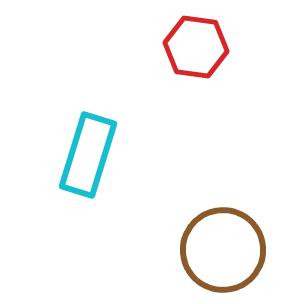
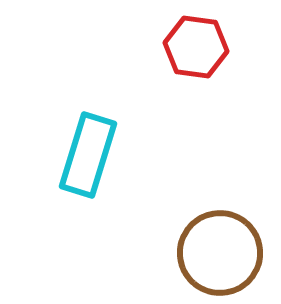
brown circle: moved 3 px left, 3 px down
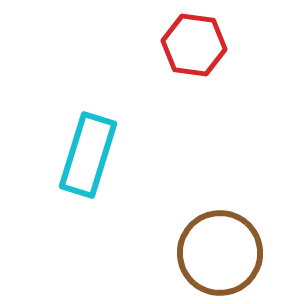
red hexagon: moved 2 px left, 2 px up
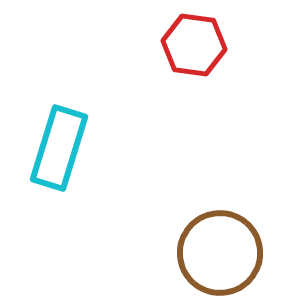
cyan rectangle: moved 29 px left, 7 px up
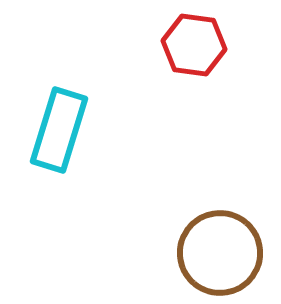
cyan rectangle: moved 18 px up
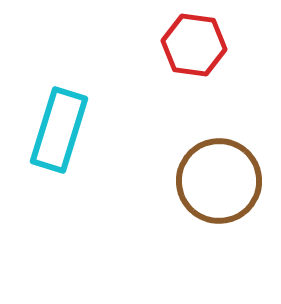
brown circle: moved 1 px left, 72 px up
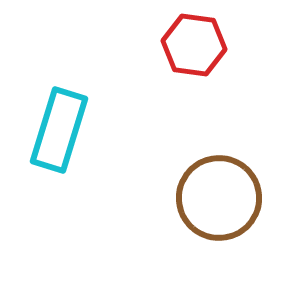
brown circle: moved 17 px down
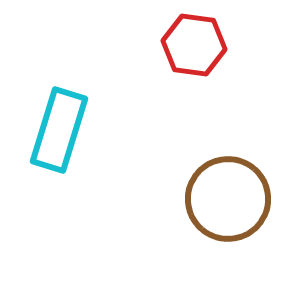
brown circle: moved 9 px right, 1 px down
